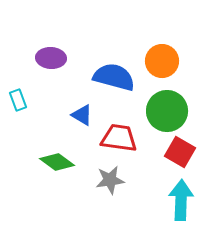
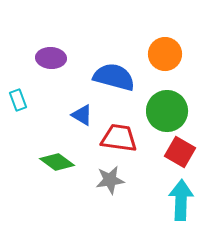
orange circle: moved 3 px right, 7 px up
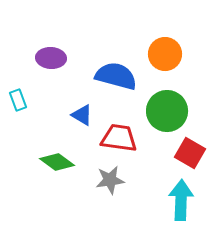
blue semicircle: moved 2 px right, 1 px up
red square: moved 10 px right, 1 px down
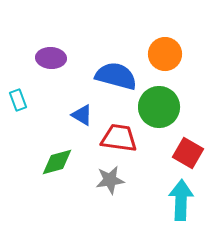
green circle: moved 8 px left, 4 px up
red square: moved 2 px left
green diamond: rotated 52 degrees counterclockwise
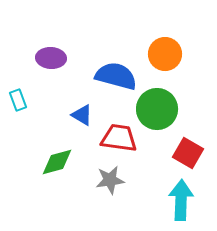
green circle: moved 2 px left, 2 px down
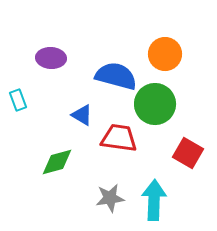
green circle: moved 2 px left, 5 px up
gray star: moved 18 px down
cyan arrow: moved 27 px left
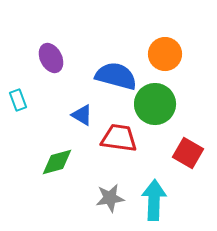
purple ellipse: rotated 60 degrees clockwise
